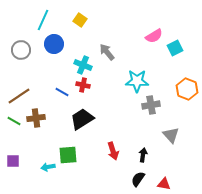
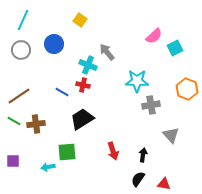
cyan line: moved 20 px left
pink semicircle: rotated 12 degrees counterclockwise
cyan cross: moved 5 px right
brown cross: moved 6 px down
green square: moved 1 px left, 3 px up
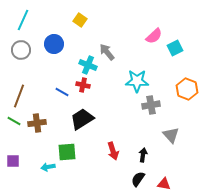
brown line: rotated 35 degrees counterclockwise
brown cross: moved 1 px right, 1 px up
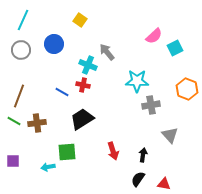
gray triangle: moved 1 px left
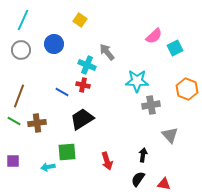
cyan cross: moved 1 px left
red arrow: moved 6 px left, 10 px down
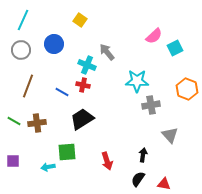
brown line: moved 9 px right, 10 px up
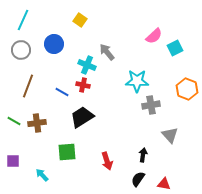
black trapezoid: moved 2 px up
cyan arrow: moved 6 px left, 8 px down; rotated 56 degrees clockwise
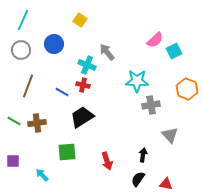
pink semicircle: moved 1 px right, 4 px down
cyan square: moved 1 px left, 3 px down
red triangle: moved 2 px right
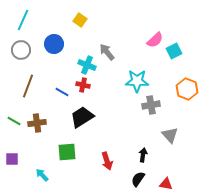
purple square: moved 1 px left, 2 px up
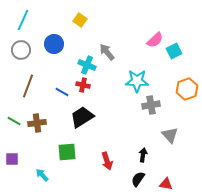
orange hexagon: rotated 20 degrees clockwise
